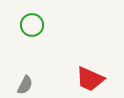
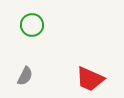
gray semicircle: moved 9 px up
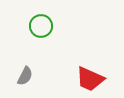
green circle: moved 9 px right, 1 px down
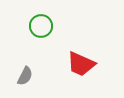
red trapezoid: moved 9 px left, 15 px up
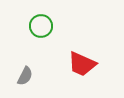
red trapezoid: moved 1 px right
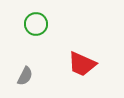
green circle: moved 5 px left, 2 px up
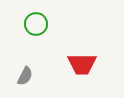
red trapezoid: rotated 24 degrees counterclockwise
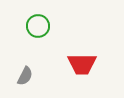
green circle: moved 2 px right, 2 px down
